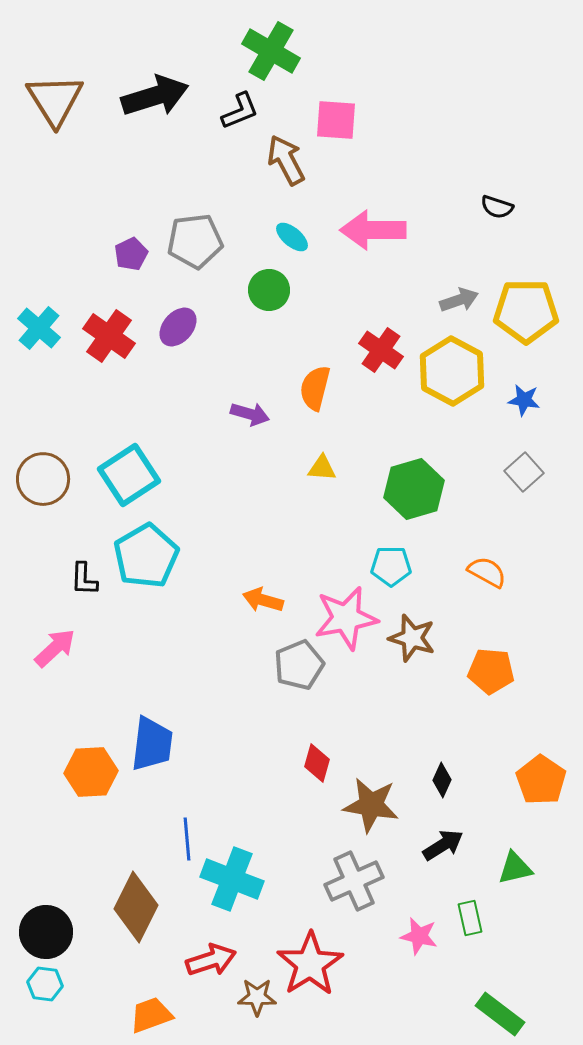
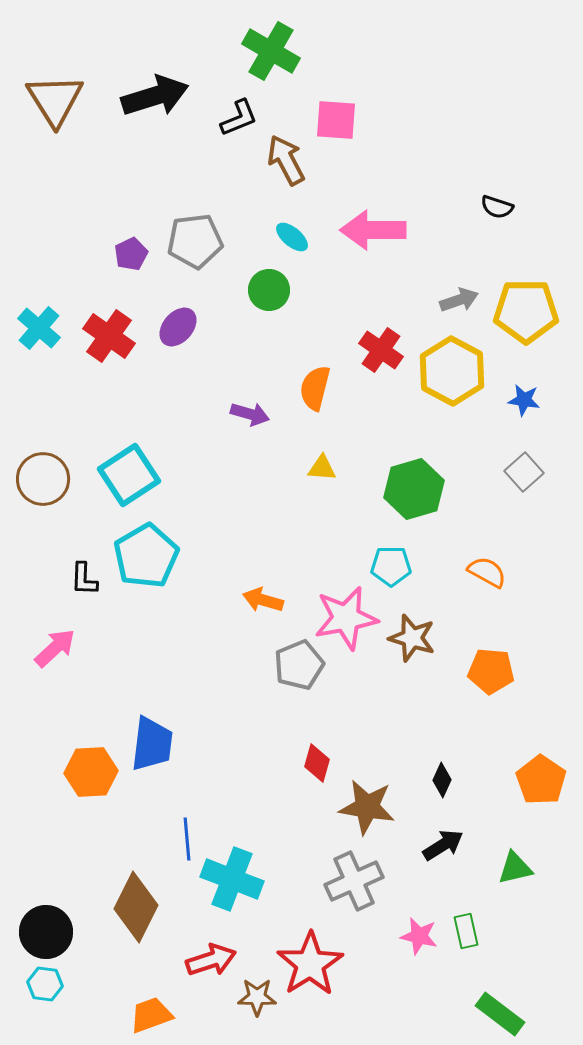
black L-shape at (240, 111): moved 1 px left, 7 px down
brown star at (371, 805): moved 4 px left, 2 px down
green rectangle at (470, 918): moved 4 px left, 13 px down
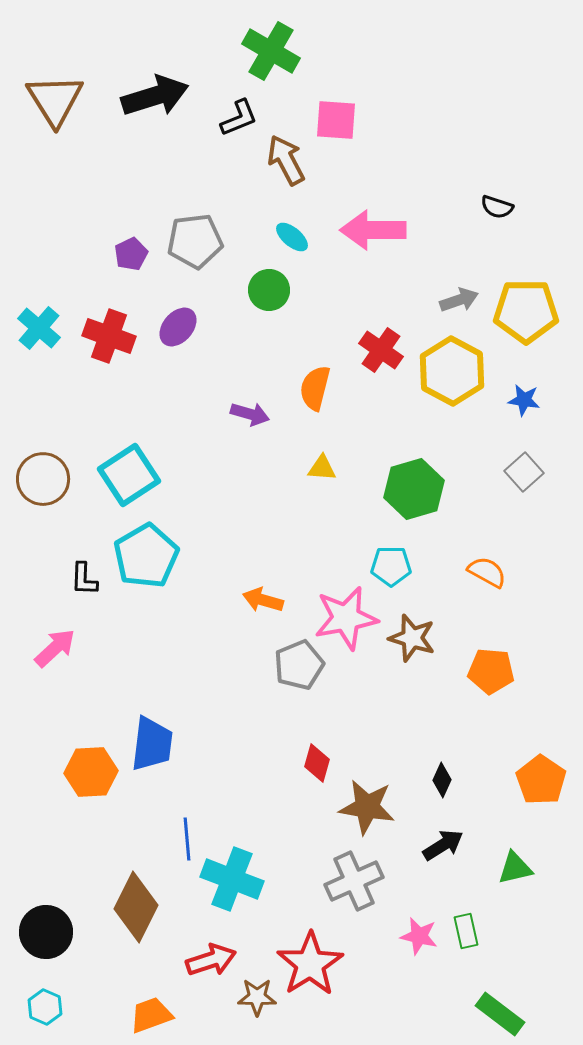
red cross at (109, 336): rotated 15 degrees counterclockwise
cyan hexagon at (45, 984): moved 23 px down; rotated 16 degrees clockwise
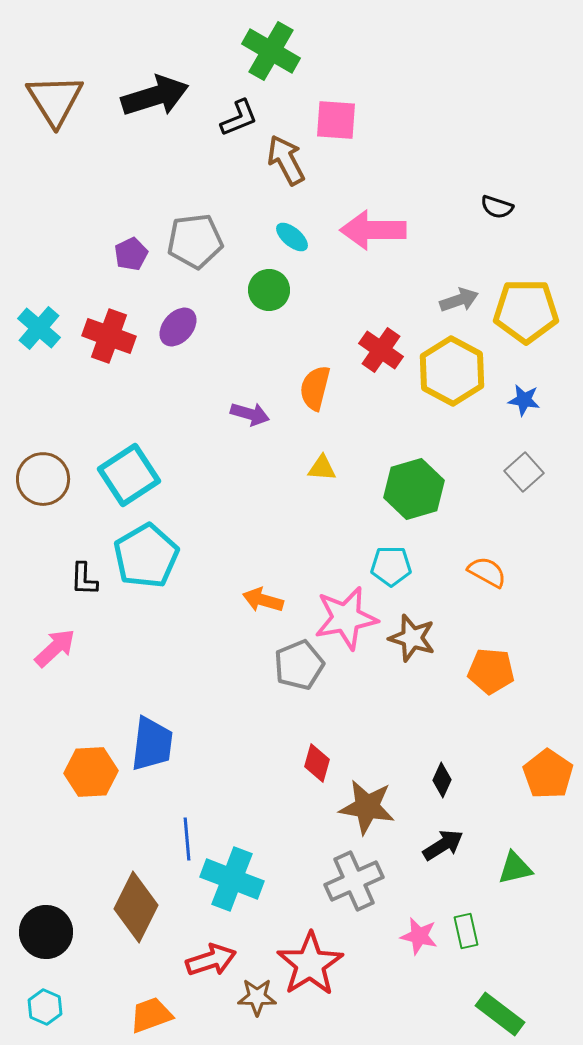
orange pentagon at (541, 780): moved 7 px right, 6 px up
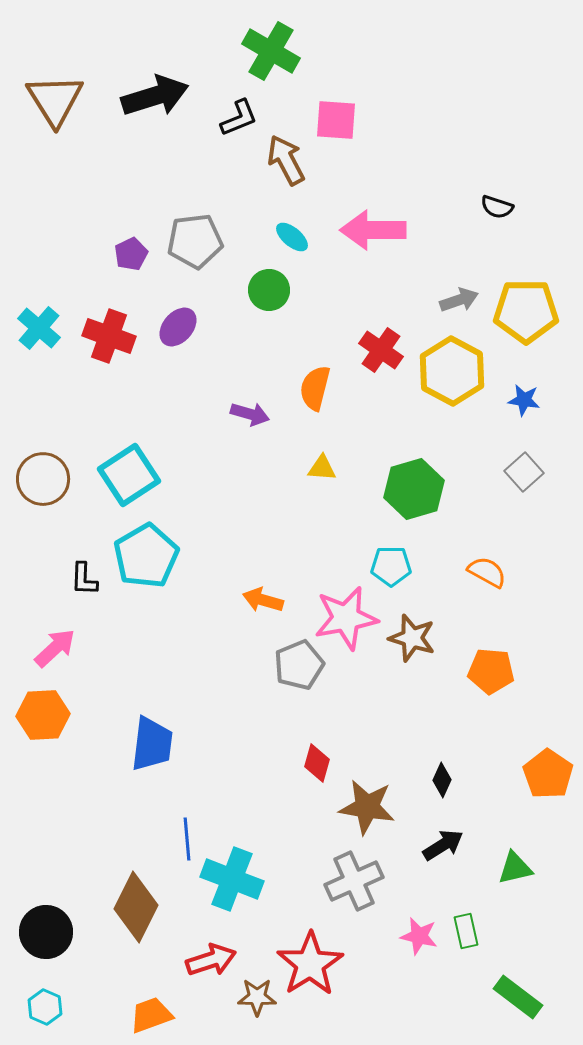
orange hexagon at (91, 772): moved 48 px left, 57 px up
green rectangle at (500, 1014): moved 18 px right, 17 px up
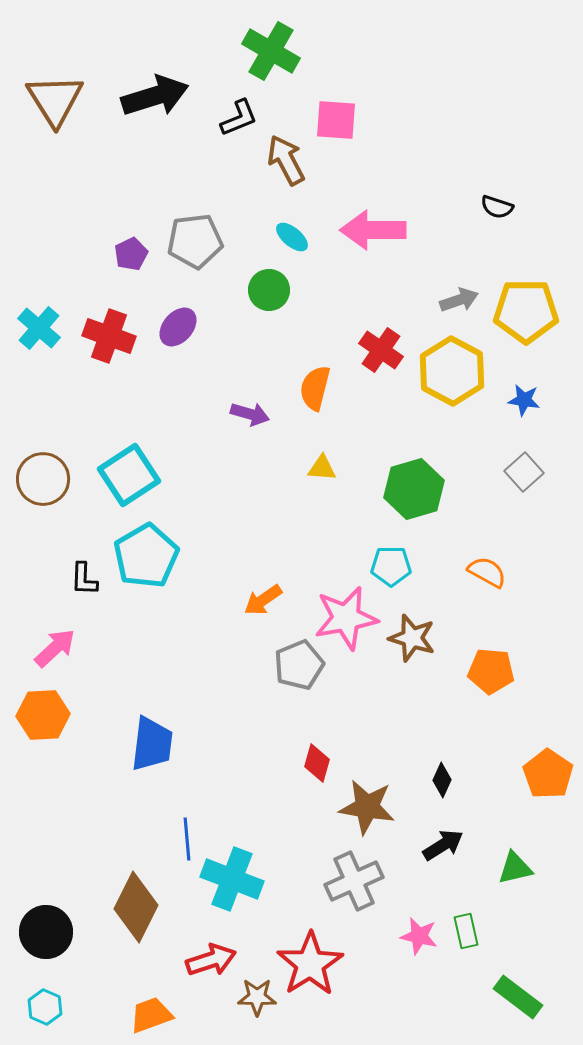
orange arrow at (263, 600): rotated 51 degrees counterclockwise
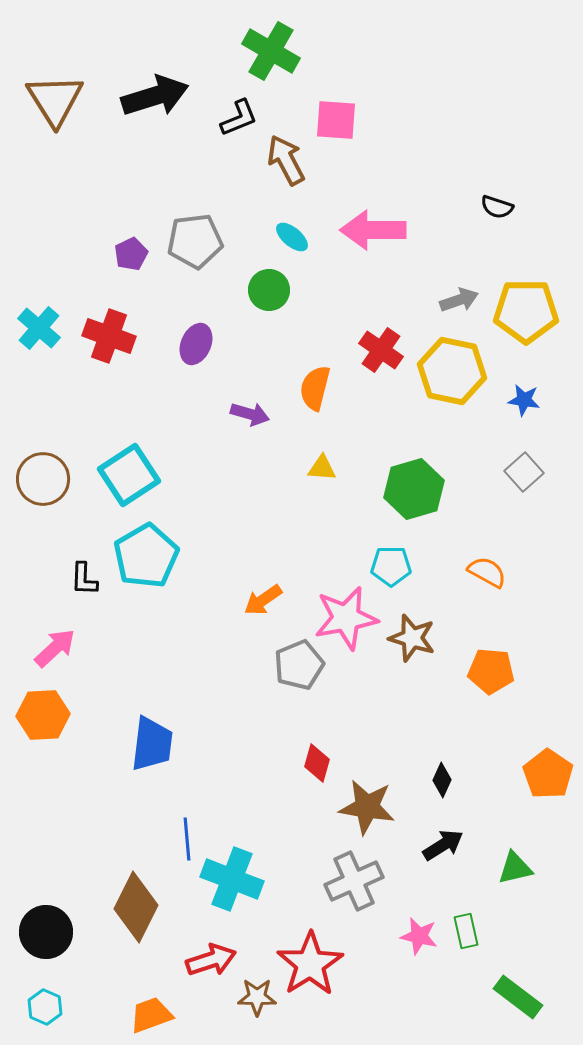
purple ellipse at (178, 327): moved 18 px right, 17 px down; rotated 18 degrees counterclockwise
yellow hexagon at (452, 371): rotated 16 degrees counterclockwise
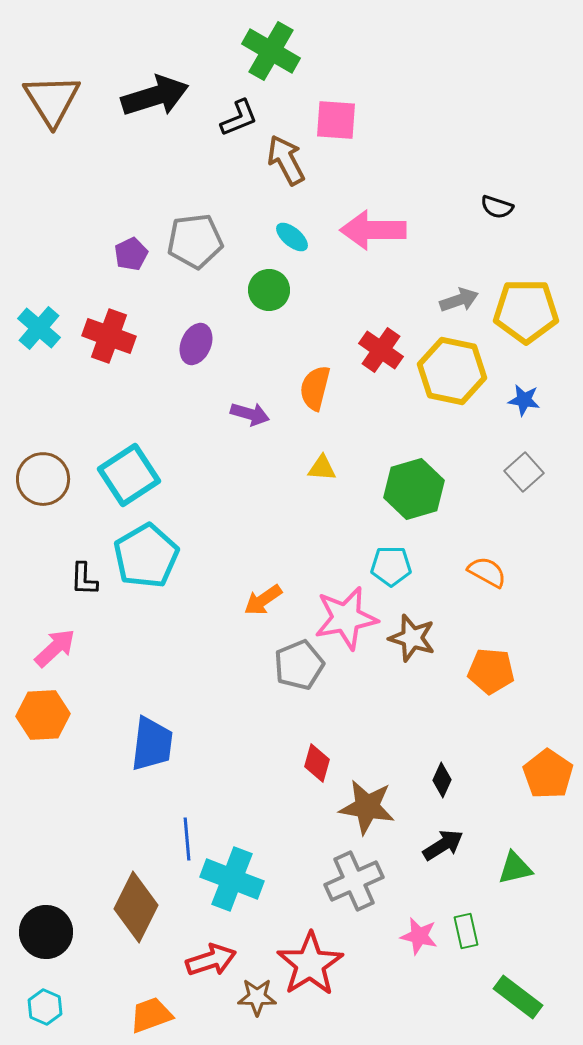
brown triangle at (55, 100): moved 3 px left
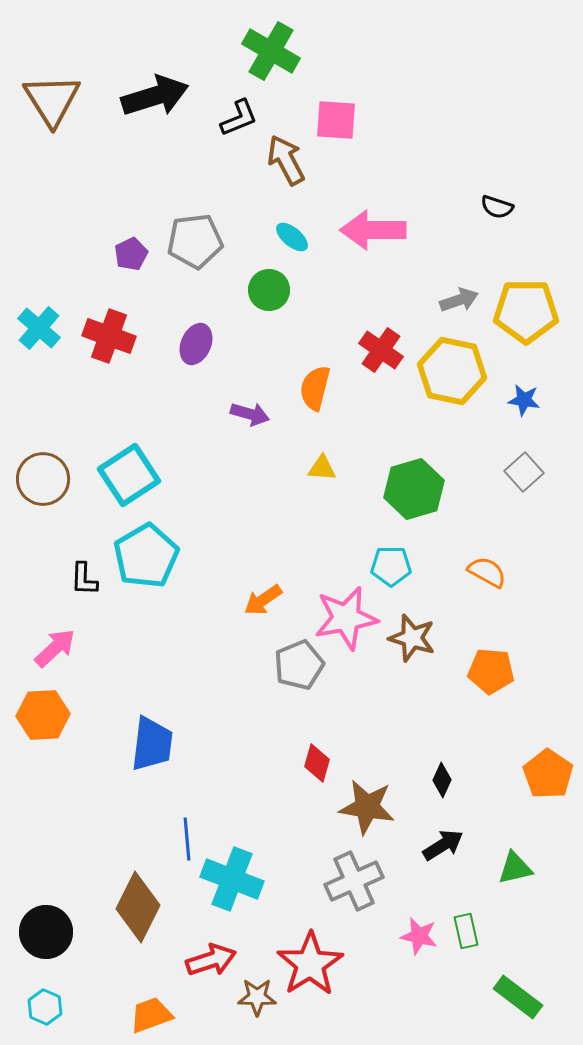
brown diamond at (136, 907): moved 2 px right
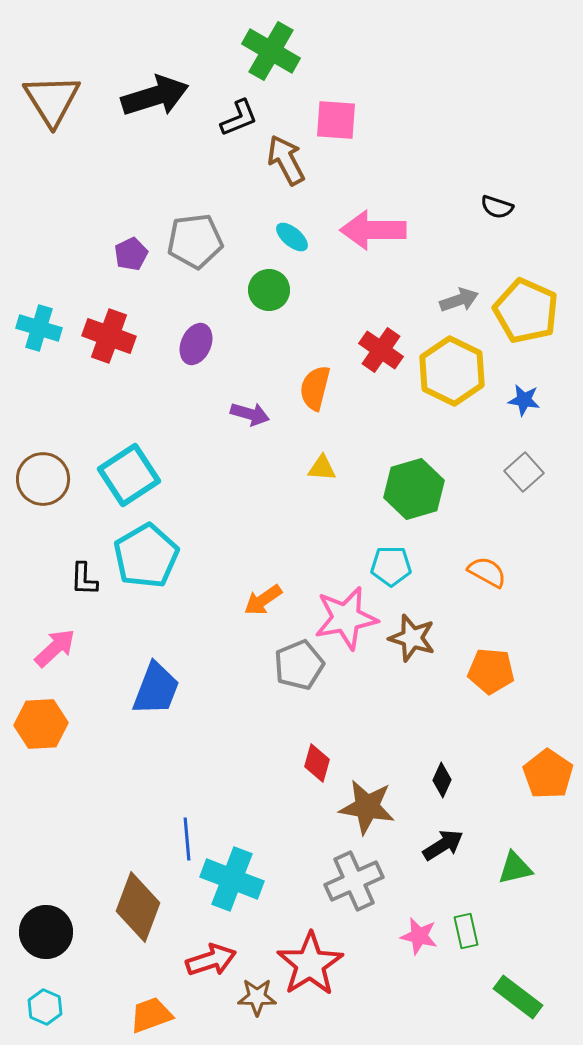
yellow pentagon at (526, 311): rotated 24 degrees clockwise
cyan cross at (39, 328): rotated 24 degrees counterclockwise
yellow hexagon at (452, 371): rotated 14 degrees clockwise
orange hexagon at (43, 715): moved 2 px left, 9 px down
blue trapezoid at (152, 744): moved 4 px right, 55 px up; rotated 14 degrees clockwise
brown diamond at (138, 907): rotated 6 degrees counterclockwise
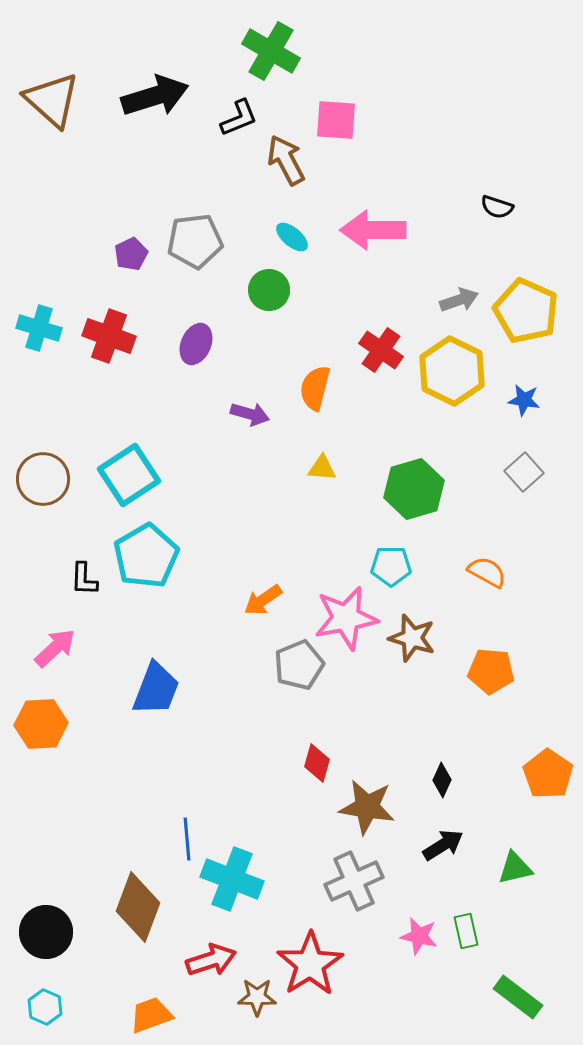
brown triangle at (52, 100): rotated 16 degrees counterclockwise
